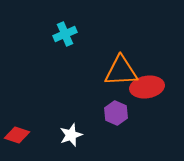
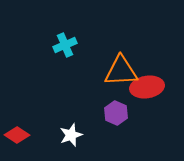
cyan cross: moved 11 px down
red diamond: rotated 15 degrees clockwise
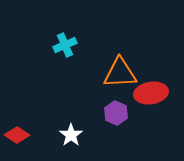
orange triangle: moved 1 px left, 2 px down
red ellipse: moved 4 px right, 6 px down
white star: rotated 15 degrees counterclockwise
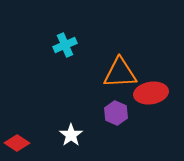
red diamond: moved 8 px down
